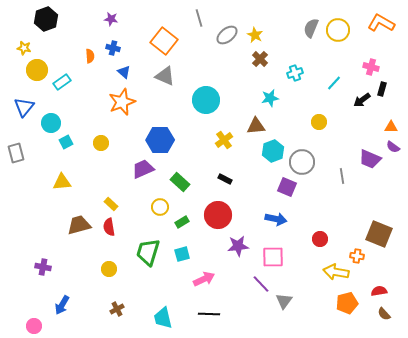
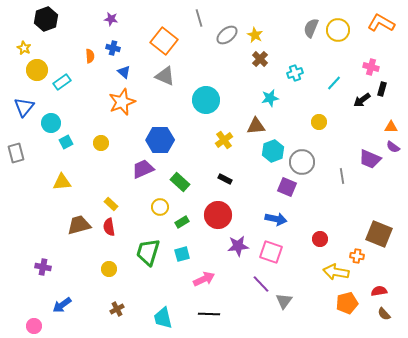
yellow star at (24, 48): rotated 16 degrees clockwise
pink square at (273, 257): moved 2 px left, 5 px up; rotated 20 degrees clockwise
blue arrow at (62, 305): rotated 24 degrees clockwise
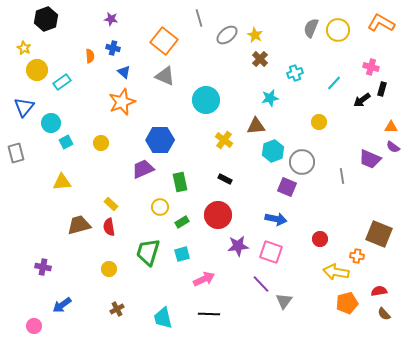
yellow cross at (224, 140): rotated 18 degrees counterclockwise
green rectangle at (180, 182): rotated 36 degrees clockwise
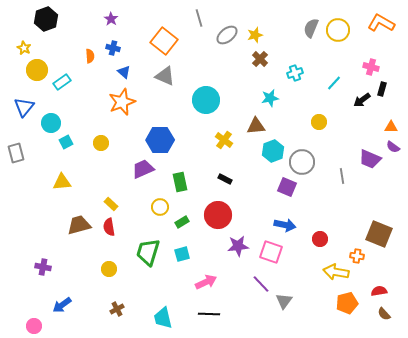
purple star at (111, 19): rotated 24 degrees clockwise
yellow star at (255, 35): rotated 28 degrees clockwise
blue arrow at (276, 219): moved 9 px right, 6 px down
pink arrow at (204, 279): moved 2 px right, 3 px down
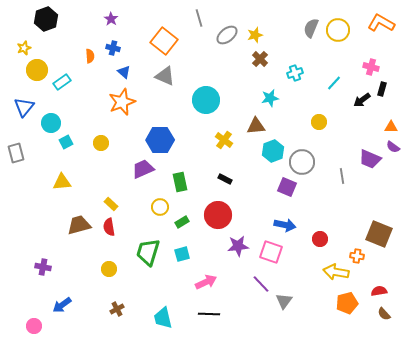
yellow star at (24, 48): rotated 24 degrees clockwise
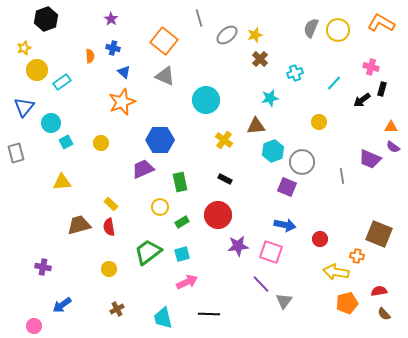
green trapezoid at (148, 252): rotated 36 degrees clockwise
pink arrow at (206, 282): moved 19 px left
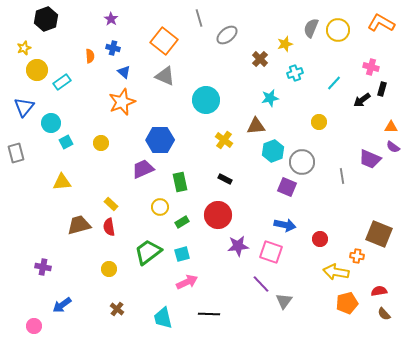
yellow star at (255, 35): moved 30 px right, 9 px down
brown cross at (117, 309): rotated 24 degrees counterclockwise
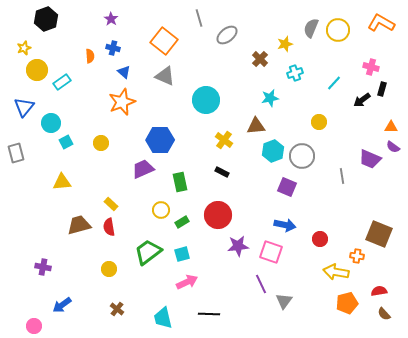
gray circle at (302, 162): moved 6 px up
black rectangle at (225, 179): moved 3 px left, 7 px up
yellow circle at (160, 207): moved 1 px right, 3 px down
purple line at (261, 284): rotated 18 degrees clockwise
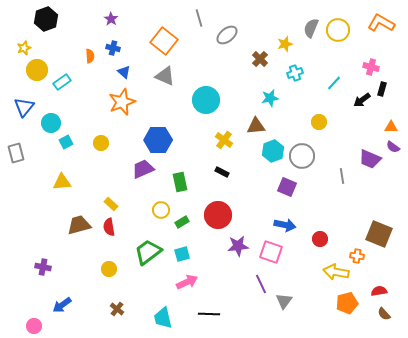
blue hexagon at (160, 140): moved 2 px left
